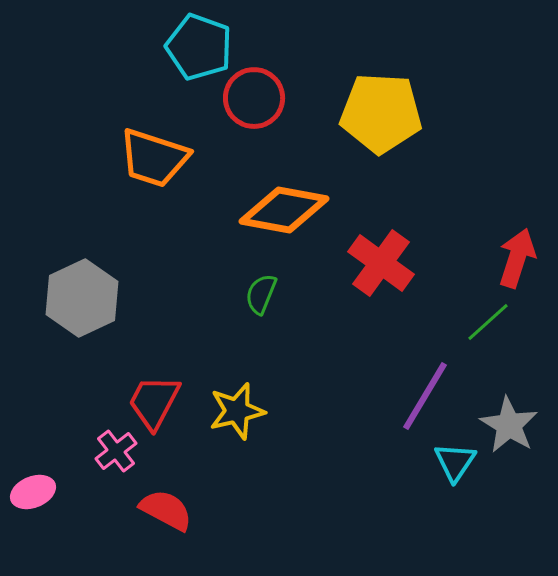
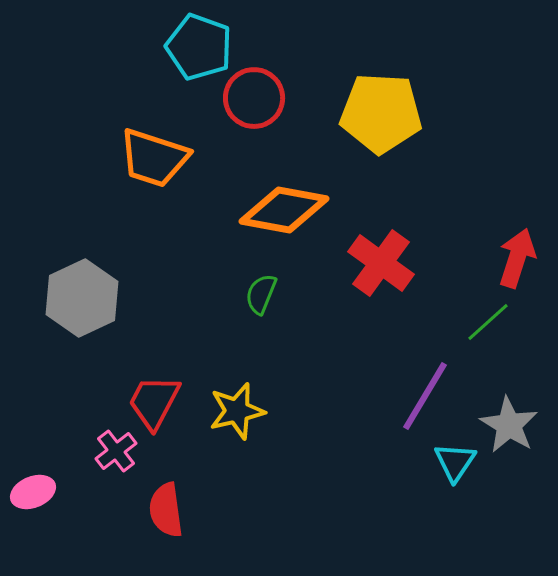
red semicircle: rotated 126 degrees counterclockwise
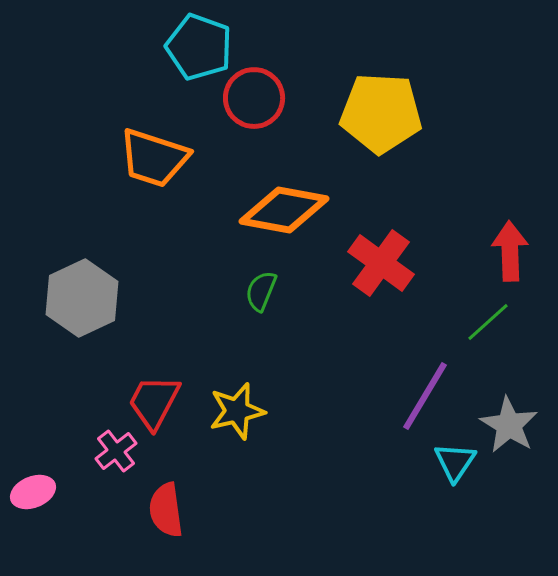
red arrow: moved 7 px left, 7 px up; rotated 20 degrees counterclockwise
green semicircle: moved 3 px up
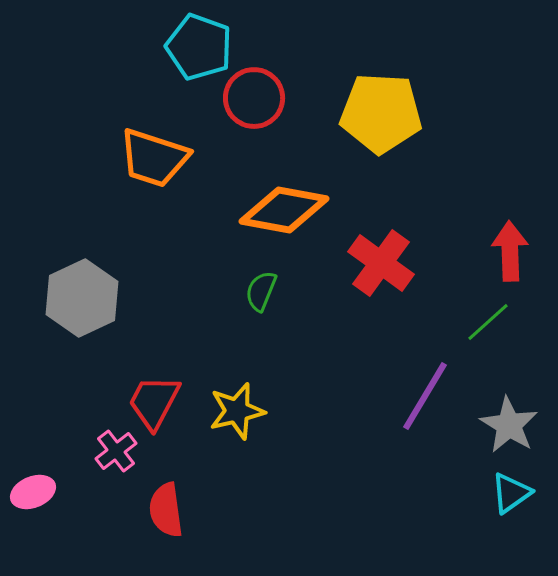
cyan triangle: moved 56 px right, 31 px down; rotated 21 degrees clockwise
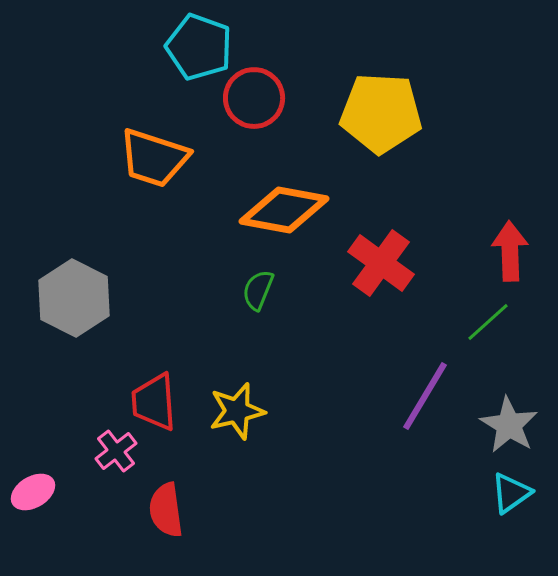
green semicircle: moved 3 px left, 1 px up
gray hexagon: moved 8 px left; rotated 8 degrees counterclockwise
red trapezoid: rotated 32 degrees counterclockwise
pink ellipse: rotated 9 degrees counterclockwise
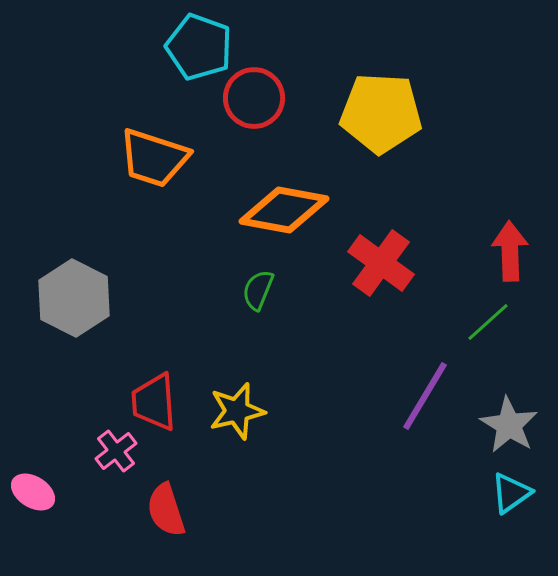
pink ellipse: rotated 63 degrees clockwise
red semicircle: rotated 10 degrees counterclockwise
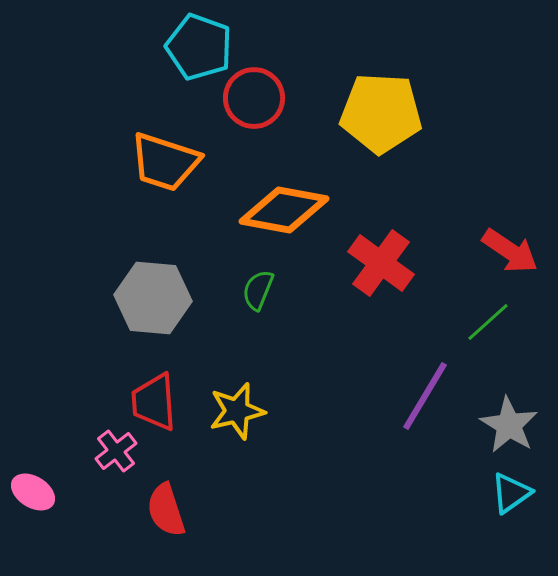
orange trapezoid: moved 11 px right, 4 px down
red arrow: rotated 126 degrees clockwise
gray hexagon: moved 79 px right; rotated 22 degrees counterclockwise
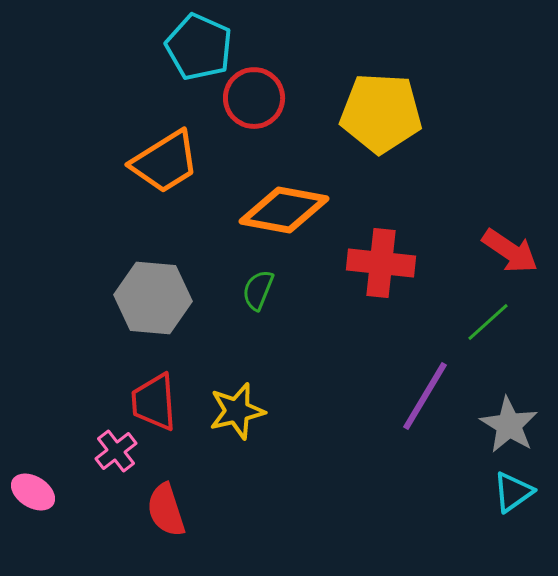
cyan pentagon: rotated 4 degrees clockwise
orange trapezoid: rotated 50 degrees counterclockwise
red cross: rotated 30 degrees counterclockwise
cyan triangle: moved 2 px right, 1 px up
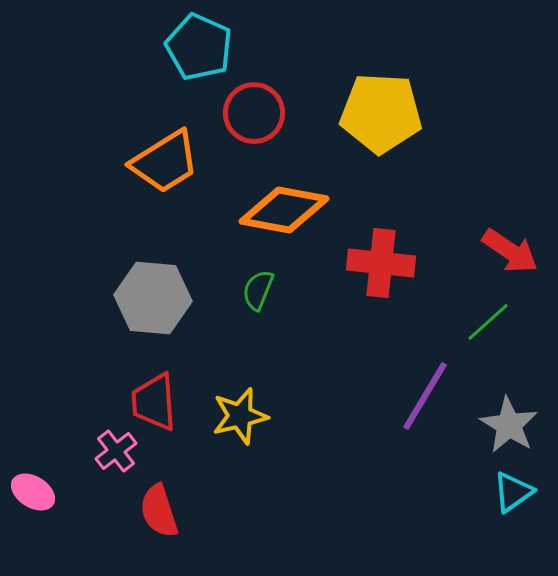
red circle: moved 15 px down
yellow star: moved 3 px right, 5 px down
red semicircle: moved 7 px left, 1 px down
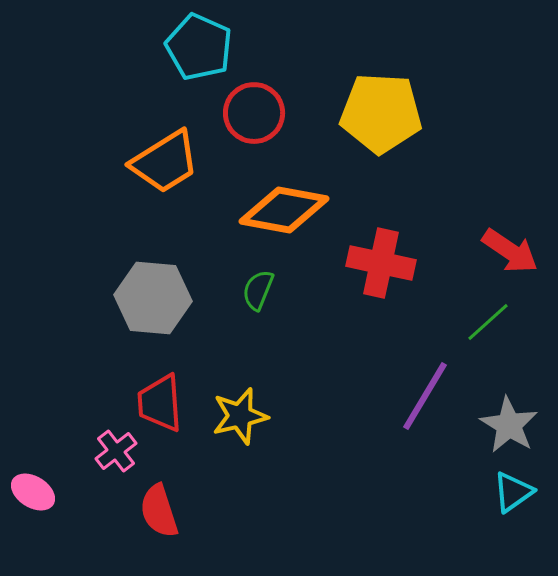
red cross: rotated 6 degrees clockwise
red trapezoid: moved 6 px right, 1 px down
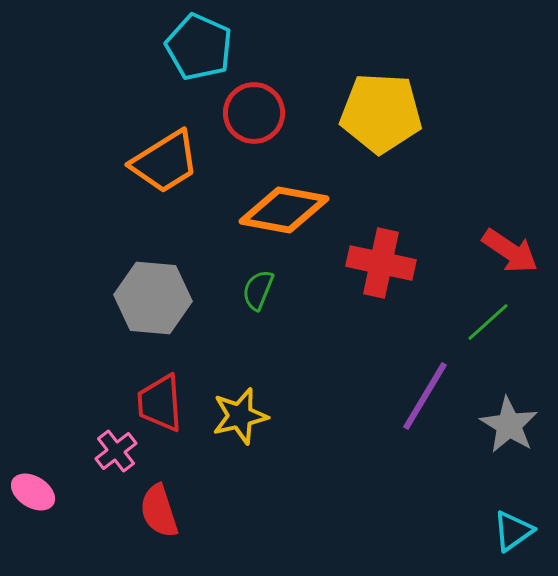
cyan triangle: moved 39 px down
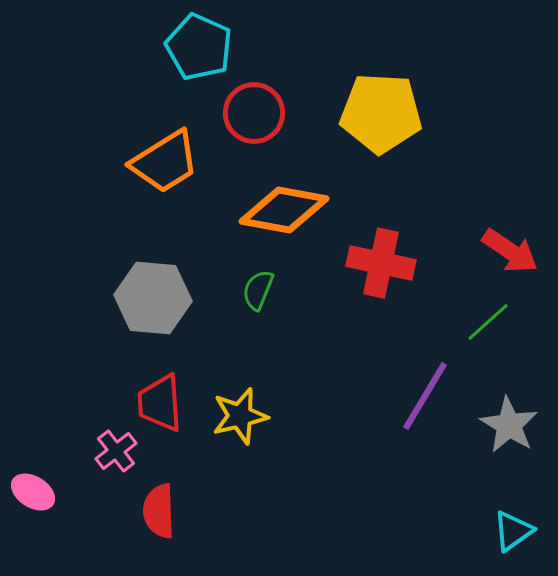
red semicircle: rotated 16 degrees clockwise
